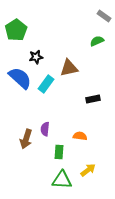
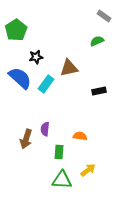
black rectangle: moved 6 px right, 8 px up
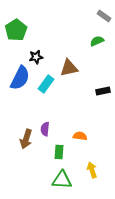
blue semicircle: rotated 75 degrees clockwise
black rectangle: moved 4 px right
yellow arrow: moved 4 px right; rotated 70 degrees counterclockwise
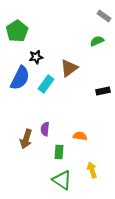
green pentagon: moved 1 px right, 1 px down
brown triangle: rotated 24 degrees counterclockwise
green triangle: rotated 30 degrees clockwise
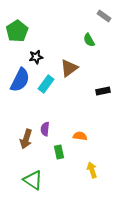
green semicircle: moved 8 px left, 1 px up; rotated 96 degrees counterclockwise
blue semicircle: moved 2 px down
green rectangle: rotated 16 degrees counterclockwise
green triangle: moved 29 px left
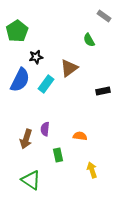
green rectangle: moved 1 px left, 3 px down
green triangle: moved 2 px left
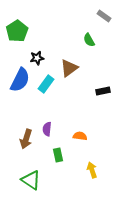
black star: moved 1 px right, 1 px down
purple semicircle: moved 2 px right
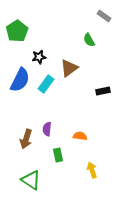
black star: moved 2 px right, 1 px up
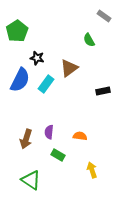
black star: moved 2 px left, 1 px down; rotated 24 degrees clockwise
purple semicircle: moved 2 px right, 3 px down
green rectangle: rotated 48 degrees counterclockwise
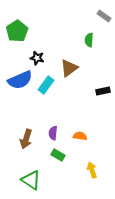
green semicircle: rotated 32 degrees clockwise
blue semicircle: rotated 40 degrees clockwise
cyan rectangle: moved 1 px down
purple semicircle: moved 4 px right, 1 px down
